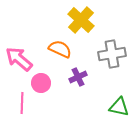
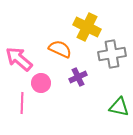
yellow cross: moved 6 px right, 7 px down; rotated 16 degrees counterclockwise
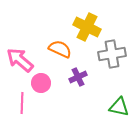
pink arrow: moved 1 px right, 1 px down
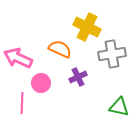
pink arrow: moved 2 px left, 2 px up; rotated 16 degrees counterclockwise
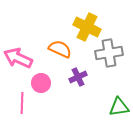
gray cross: moved 3 px left, 1 px up
green triangle: rotated 20 degrees counterclockwise
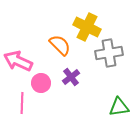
orange semicircle: moved 4 px up; rotated 20 degrees clockwise
pink arrow: moved 3 px down
purple cross: moved 7 px left; rotated 12 degrees counterclockwise
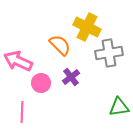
pink line: moved 9 px down
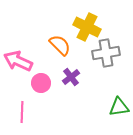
gray cross: moved 3 px left
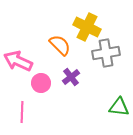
green triangle: rotated 15 degrees clockwise
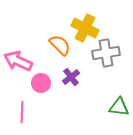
yellow cross: moved 2 px left, 1 px down
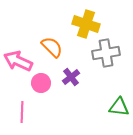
yellow cross: moved 1 px right, 4 px up; rotated 8 degrees counterclockwise
orange semicircle: moved 8 px left, 2 px down
